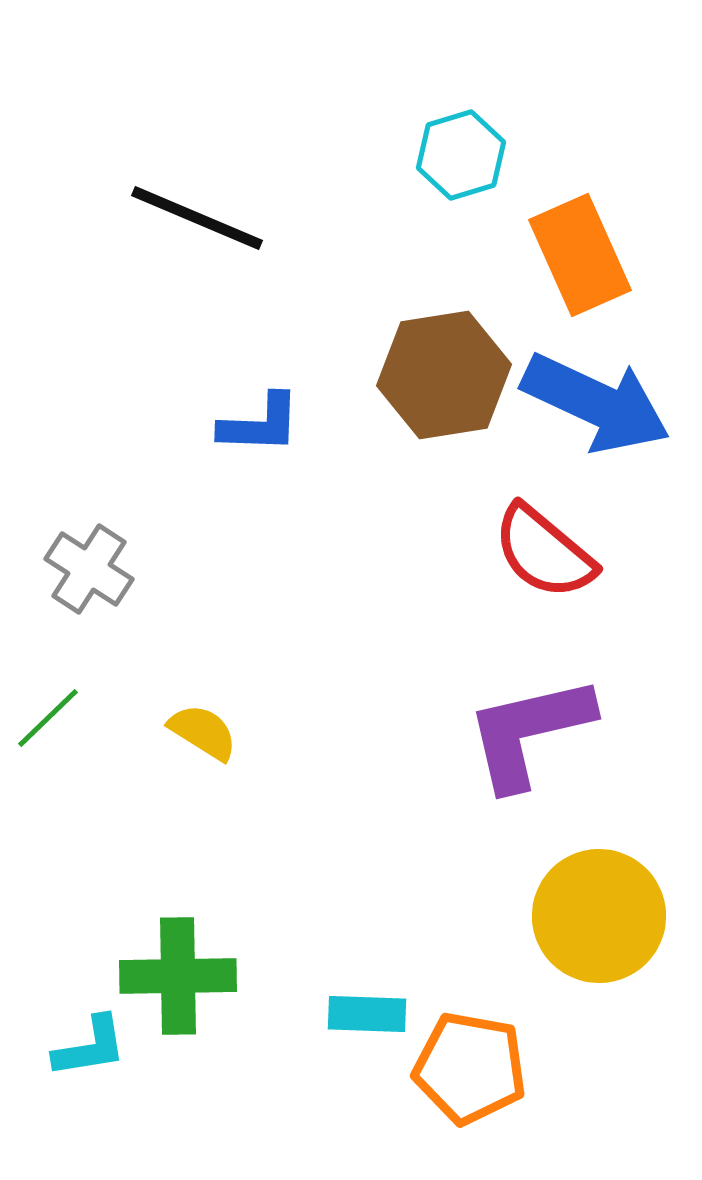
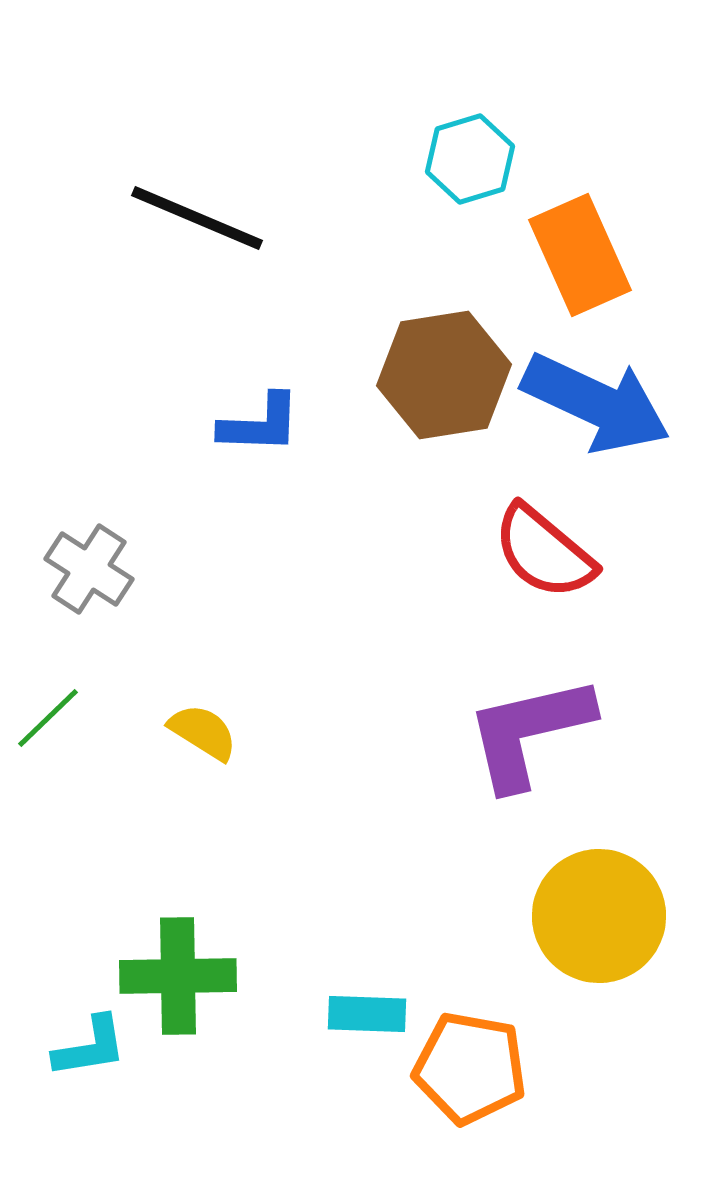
cyan hexagon: moved 9 px right, 4 px down
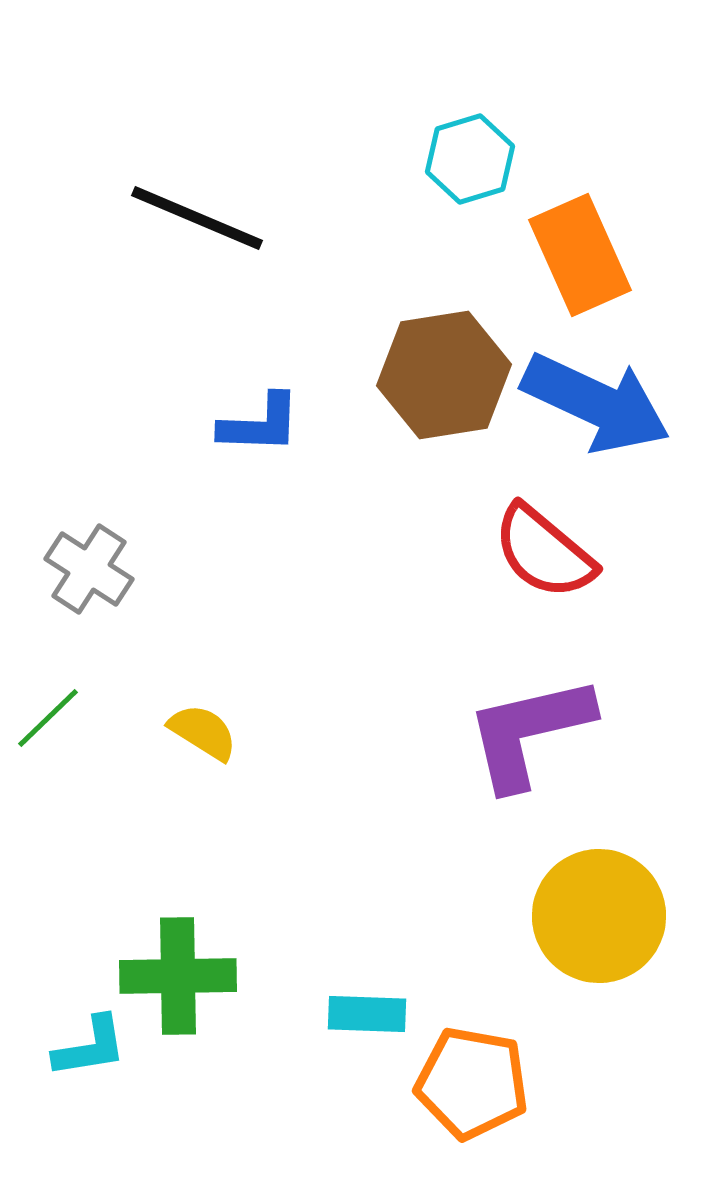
orange pentagon: moved 2 px right, 15 px down
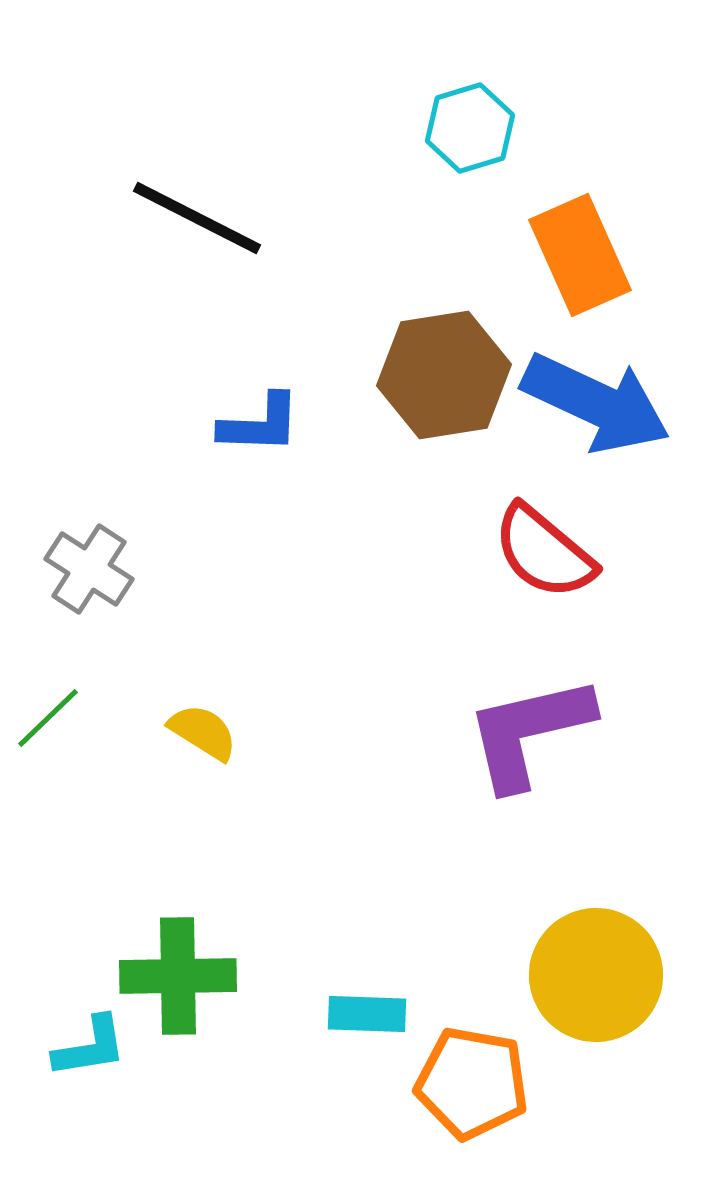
cyan hexagon: moved 31 px up
black line: rotated 4 degrees clockwise
yellow circle: moved 3 px left, 59 px down
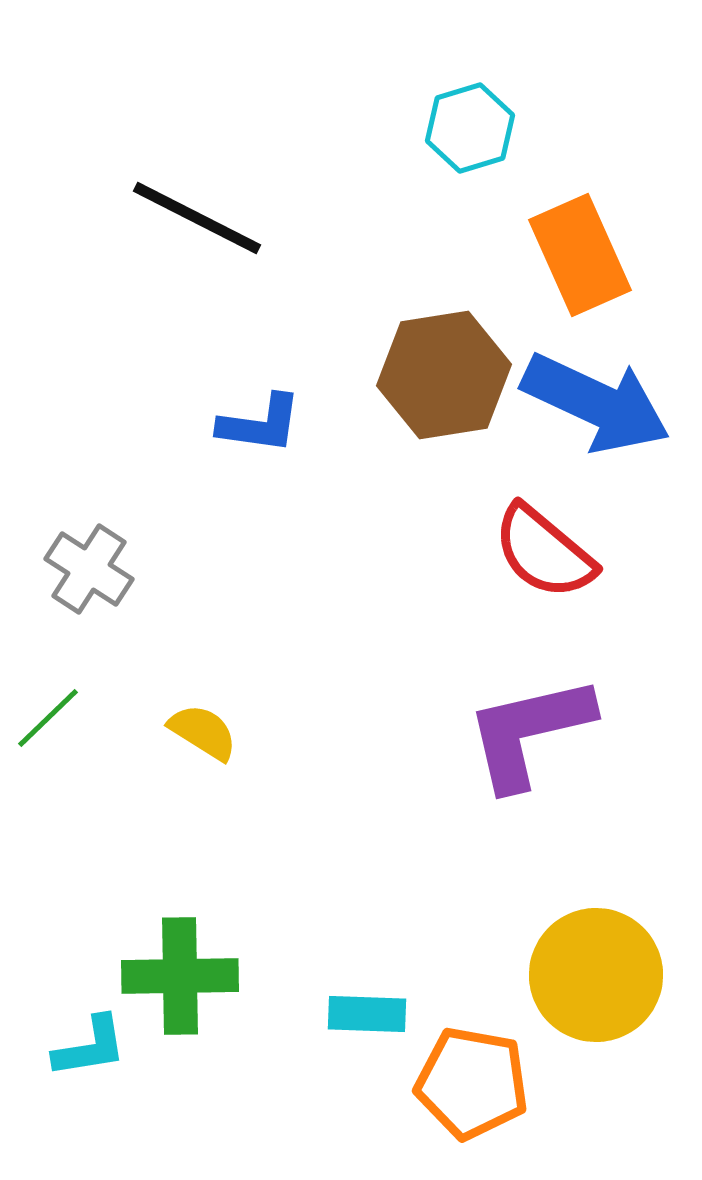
blue L-shape: rotated 6 degrees clockwise
green cross: moved 2 px right
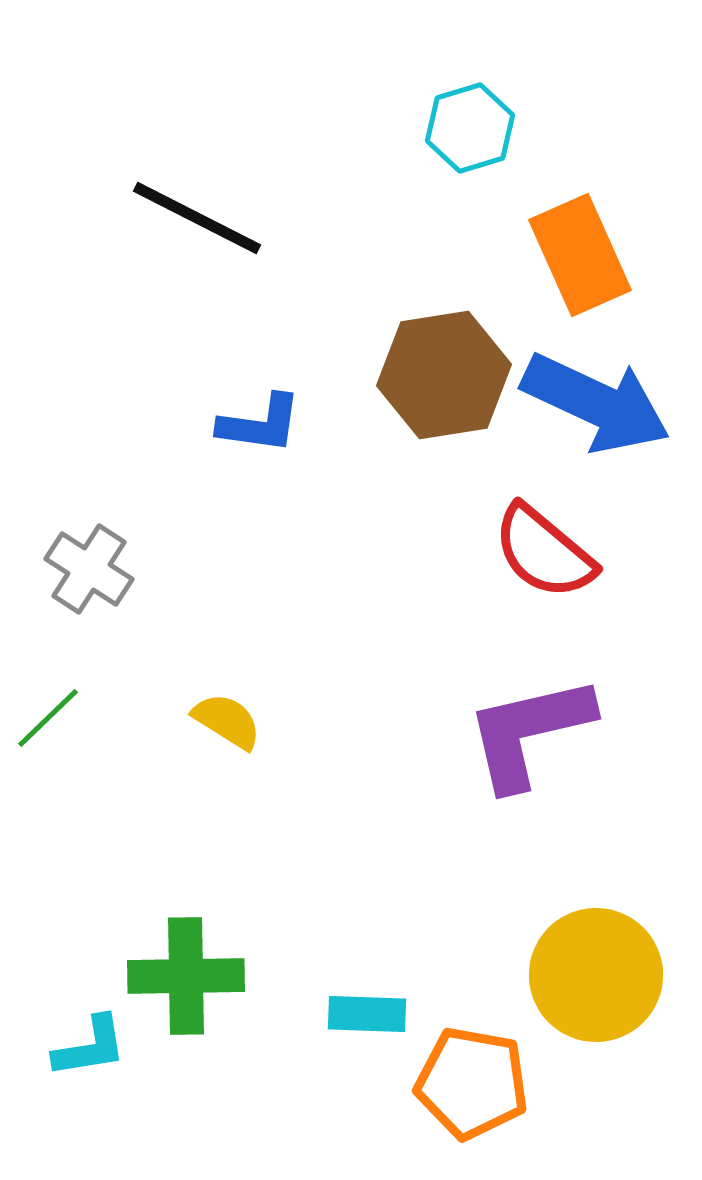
yellow semicircle: moved 24 px right, 11 px up
green cross: moved 6 px right
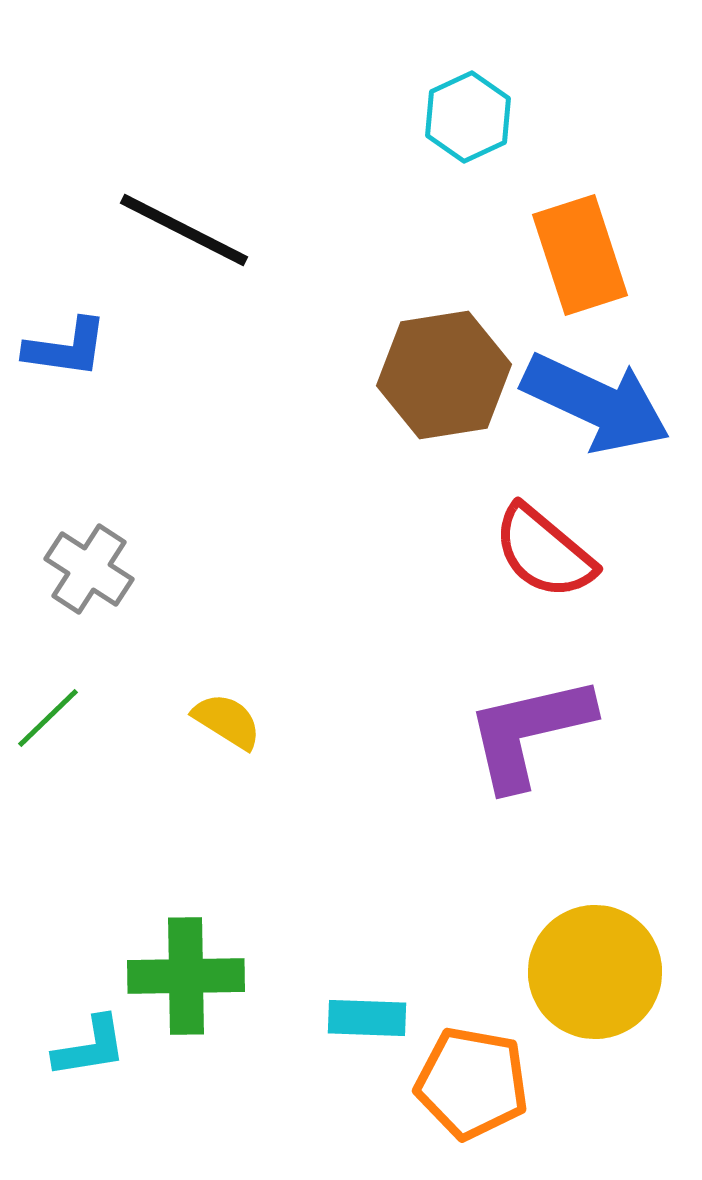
cyan hexagon: moved 2 px left, 11 px up; rotated 8 degrees counterclockwise
black line: moved 13 px left, 12 px down
orange rectangle: rotated 6 degrees clockwise
blue L-shape: moved 194 px left, 76 px up
yellow circle: moved 1 px left, 3 px up
cyan rectangle: moved 4 px down
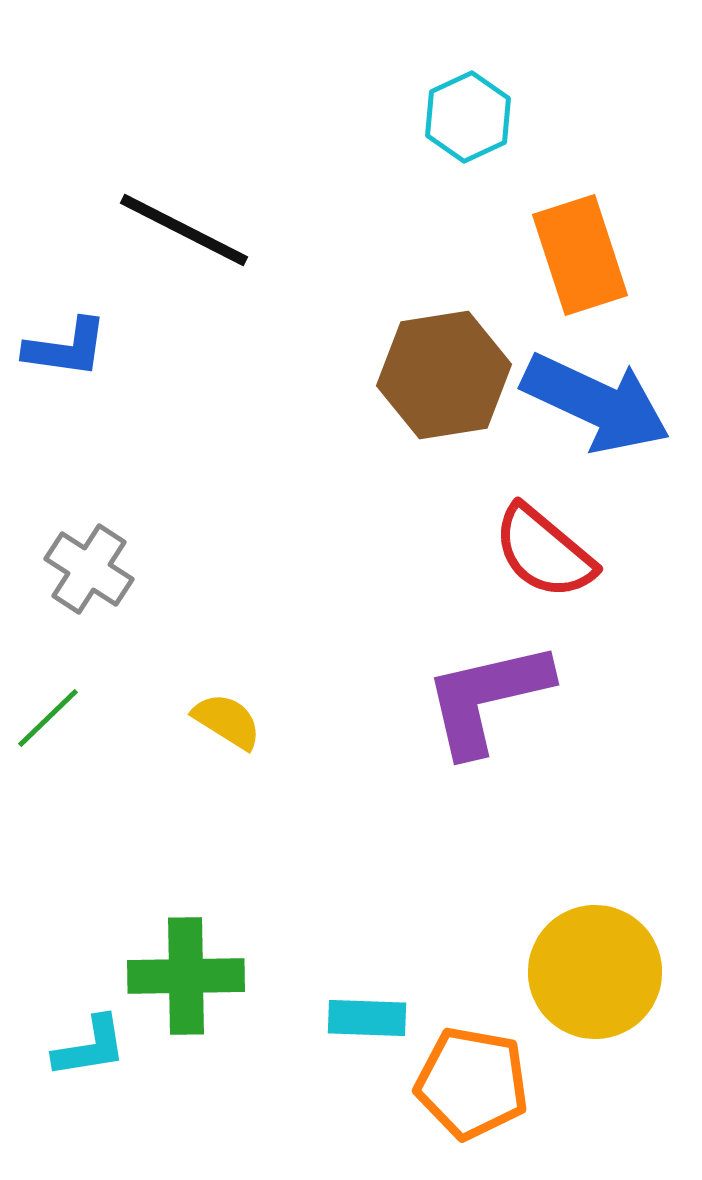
purple L-shape: moved 42 px left, 34 px up
